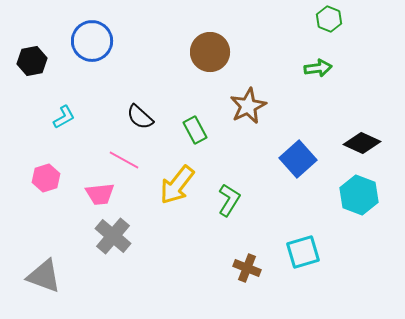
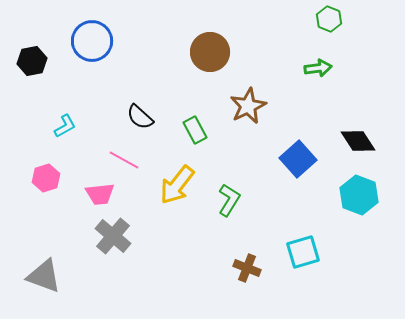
cyan L-shape: moved 1 px right, 9 px down
black diamond: moved 4 px left, 2 px up; rotated 33 degrees clockwise
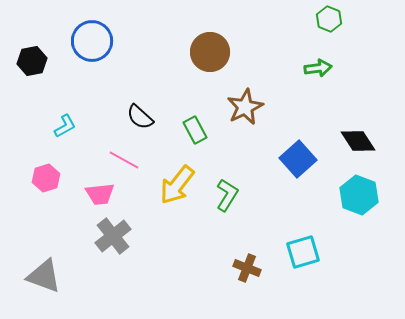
brown star: moved 3 px left, 1 px down
green L-shape: moved 2 px left, 5 px up
gray cross: rotated 12 degrees clockwise
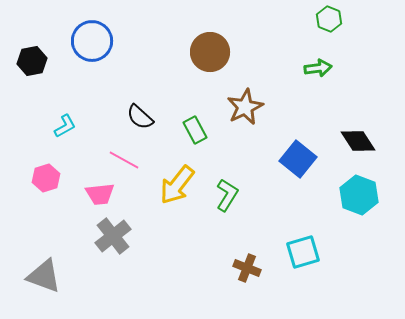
blue square: rotated 9 degrees counterclockwise
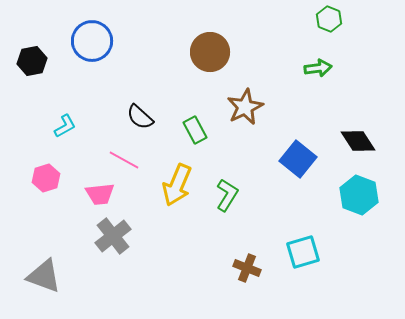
yellow arrow: rotated 15 degrees counterclockwise
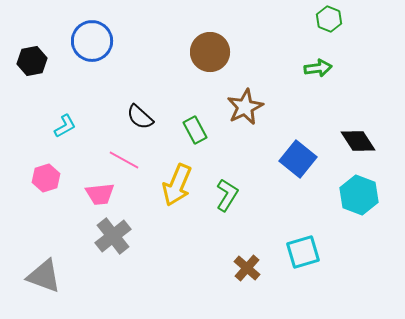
brown cross: rotated 20 degrees clockwise
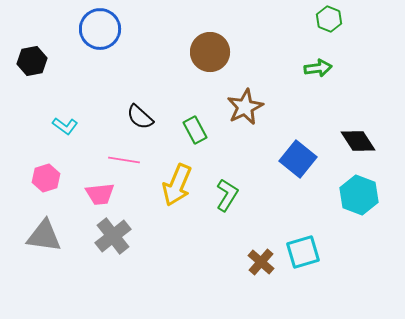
blue circle: moved 8 px right, 12 px up
cyan L-shape: rotated 65 degrees clockwise
pink line: rotated 20 degrees counterclockwise
brown cross: moved 14 px right, 6 px up
gray triangle: moved 40 px up; rotated 12 degrees counterclockwise
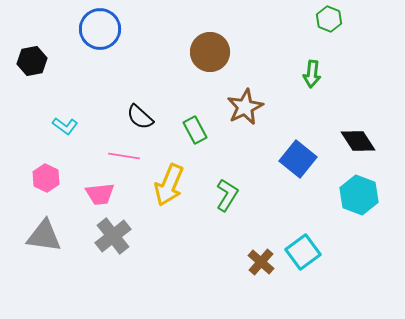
green arrow: moved 6 px left, 6 px down; rotated 104 degrees clockwise
pink line: moved 4 px up
pink hexagon: rotated 16 degrees counterclockwise
yellow arrow: moved 8 px left
cyan square: rotated 20 degrees counterclockwise
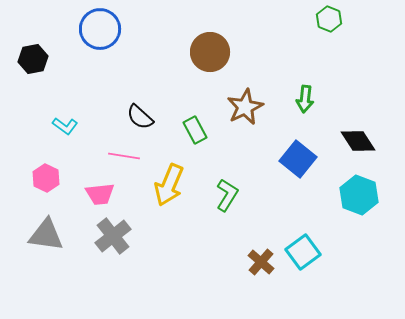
black hexagon: moved 1 px right, 2 px up
green arrow: moved 7 px left, 25 px down
gray triangle: moved 2 px right, 1 px up
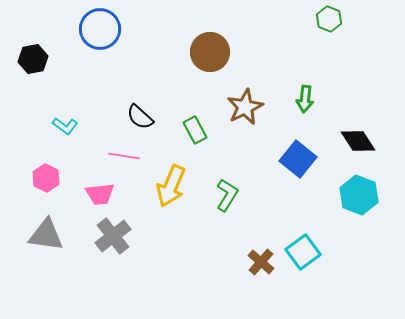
yellow arrow: moved 2 px right, 1 px down
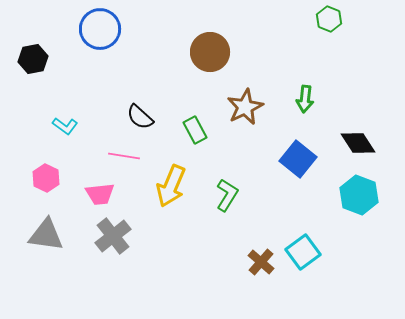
black diamond: moved 2 px down
